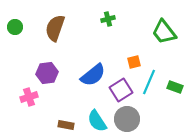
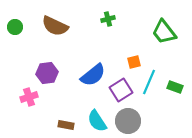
brown semicircle: moved 2 px up; rotated 84 degrees counterclockwise
gray circle: moved 1 px right, 2 px down
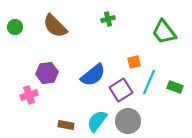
brown semicircle: rotated 20 degrees clockwise
pink cross: moved 2 px up
cyan semicircle: rotated 70 degrees clockwise
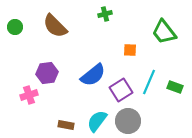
green cross: moved 3 px left, 5 px up
orange square: moved 4 px left, 12 px up; rotated 16 degrees clockwise
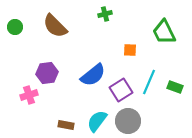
green trapezoid: rotated 12 degrees clockwise
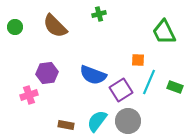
green cross: moved 6 px left
orange square: moved 8 px right, 10 px down
blue semicircle: rotated 60 degrees clockwise
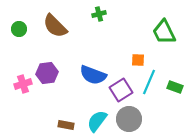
green circle: moved 4 px right, 2 px down
pink cross: moved 6 px left, 11 px up
gray circle: moved 1 px right, 2 px up
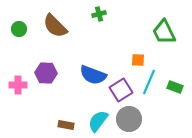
purple hexagon: moved 1 px left; rotated 10 degrees clockwise
pink cross: moved 5 px left, 1 px down; rotated 18 degrees clockwise
cyan semicircle: moved 1 px right
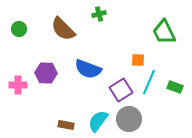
brown semicircle: moved 8 px right, 3 px down
blue semicircle: moved 5 px left, 6 px up
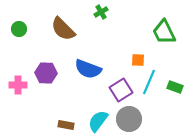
green cross: moved 2 px right, 2 px up; rotated 16 degrees counterclockwise
